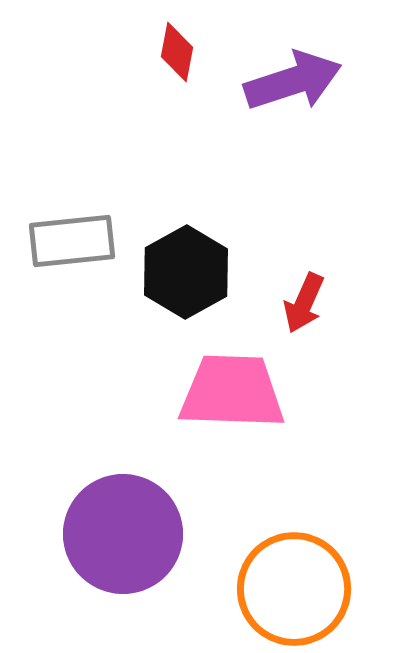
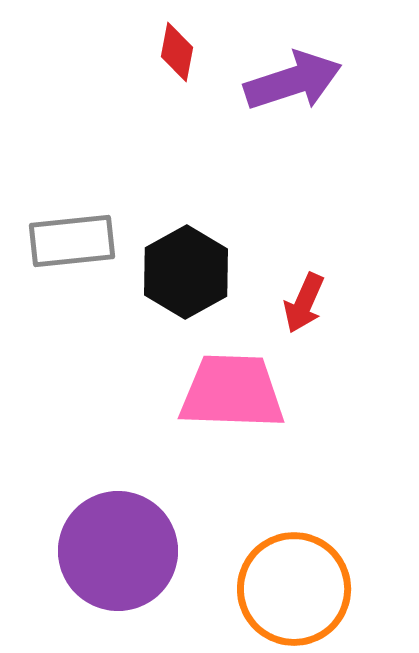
purple circle: moved 5 px left, 17 px down
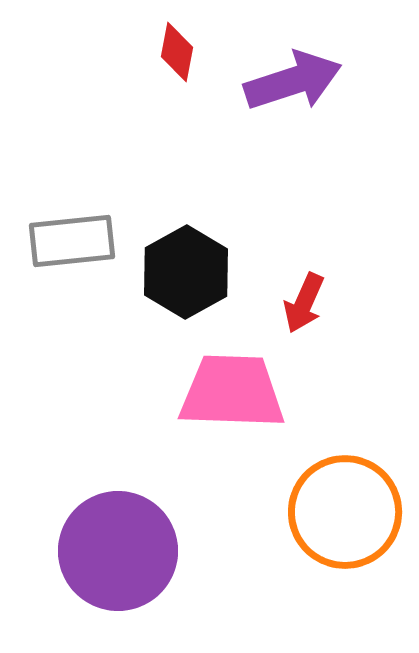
orange circle: moved 51 px right, 77 px up
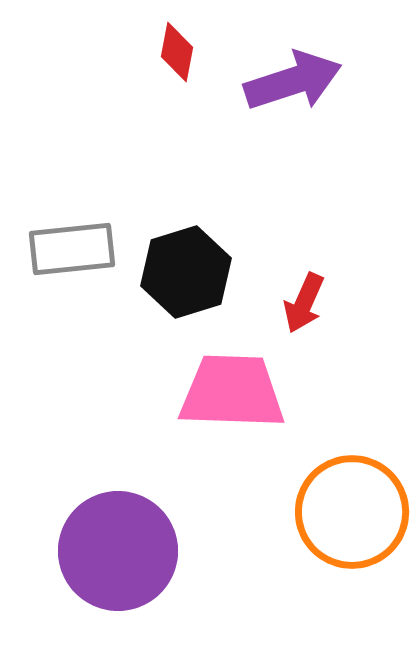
gray rectangle: moved 8 px down
black hexagon: rotated 12 degrees clockwise
orange circle: moved 7 px right
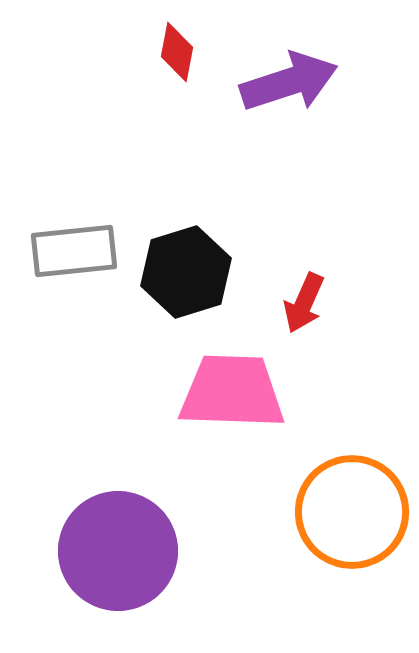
purple arrow: moved 4 px left, 1 px down
gray rectangle: moved 2 px right, 2 px down
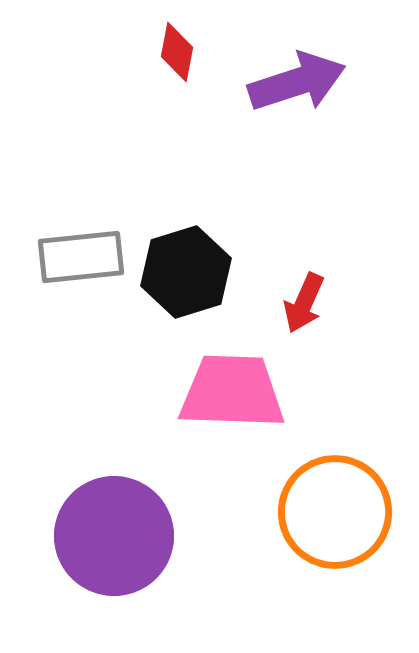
purple arrow: moved 8 px right
gray rectangle: moved 7 px right, 6 px down
orange circle: moved 17 px left
purple circle: moved 4 px left, 15 px up
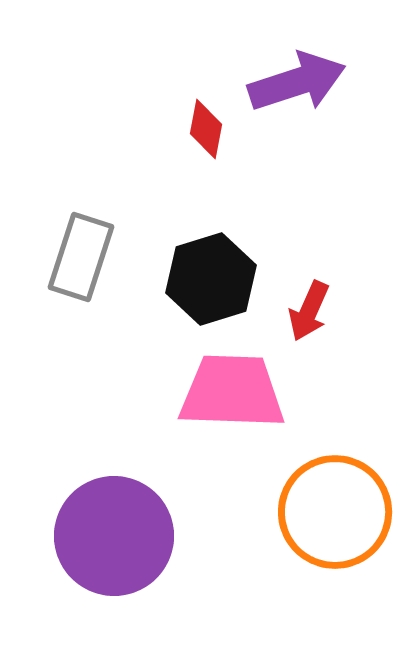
red diamond: moved 29 px right, 77 px down
gray rectangle: rotated 66 degrees counterclockwise
black hexagon: moved 25 px right, 7 px down
red arrow: moved 5 px right, 8 px down
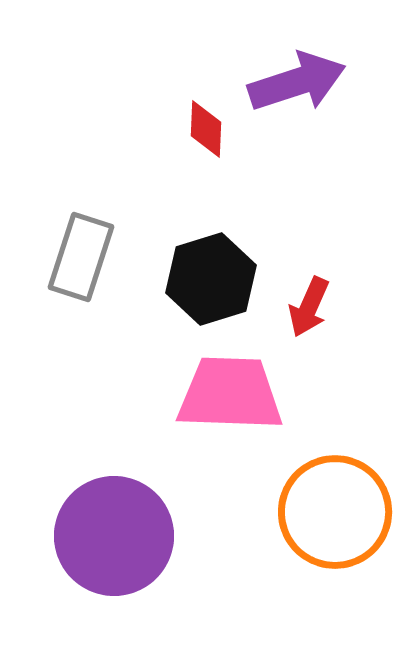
red diamond: rotated 8 degrees counterclockwise
red arrow: moved 4 px up
pink trapezoid: moved 2 px left, 2 px down
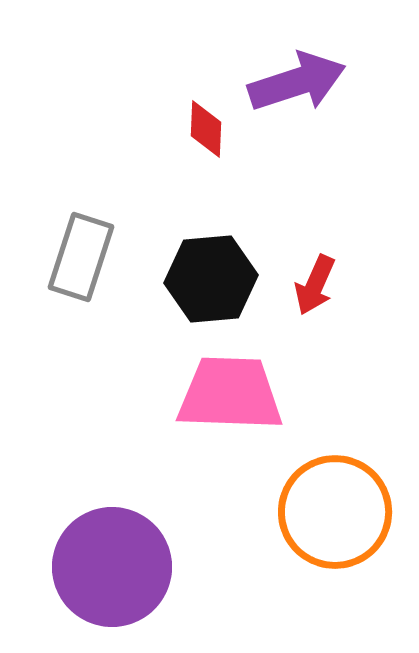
black hexagon: rotated 12 degrees clockwise
red arrow: moved 6 px right, 22 px up
purple circle: moved 2 px left, 31 px down
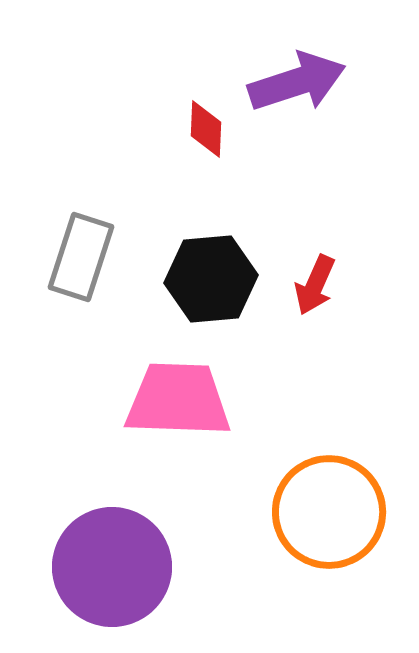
pink trapezoid: moved 52 px left, 6 px down
orange circle: moved 6 px left
